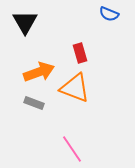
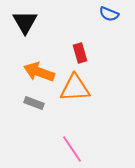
orange arrow: rotated 140 degrees counterclockwise
orange triangle: rotated 24 degrees counterclockwise
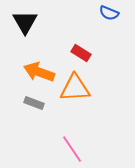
blue semicircle: moved 1 px up
red rectangle: moved 1 px right; rotated 42 degrees counterclockwise
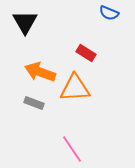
red rectangle: moved 5 px right
orange arrow: moved 1 px right
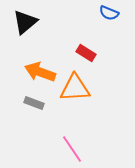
black triangle: rotated 20 degrees clockwise
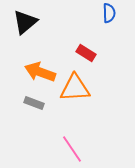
blue semicircle: rotated 114 degrees counterclockwise
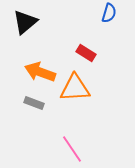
blue semicircle: rotated 18 degrees clockwise
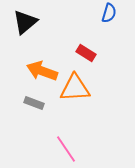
orange arrow: moved 2 px right, 1 px up
pink line: moved 6 px left
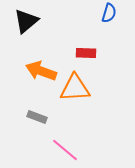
black triangle: moved 1 px right, 1 px up
red rectangle: rotated 30 degrees counterclockwise
orange arrow: moved 1 px left
gray rectangle: moved 3 px right, 14 px down
pink line: moved 1 px left, 1 px down; rotated 16 degrees counterclockwise
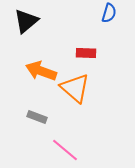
orange triangle: rotated 44 degrees clockwise
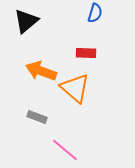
blue semicircle: moved 14 px left
